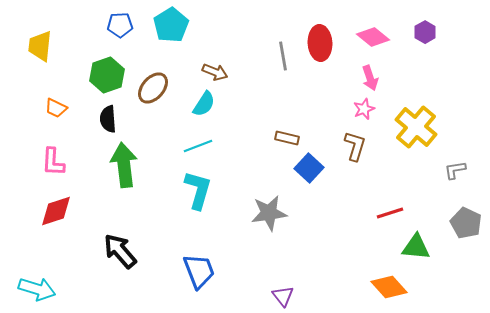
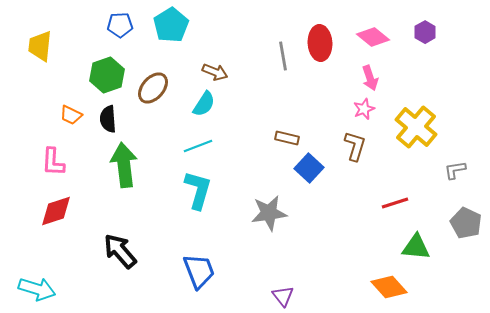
orange trapezoid: moved 15 px right, 7 px down
red line: moved 5 px right, 10 px up
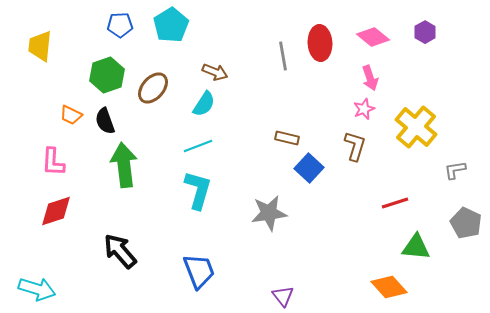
black semicircle: moved 3 px left, 2 px down; rotated 16 degrees counterclockwise
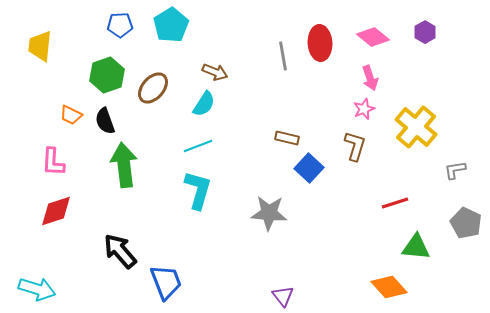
gray star: rotated 12 degrees clockwise
blue trapezoid: moved 33 px left, 11 px down
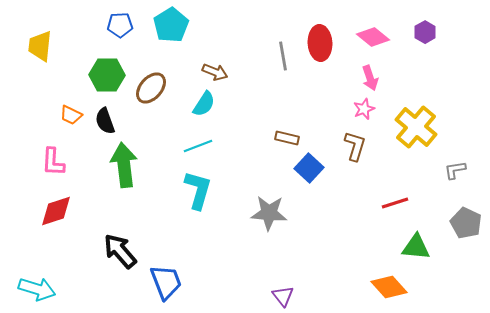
green hexagon: rotated 20 degrees clockwise
brown ellipse: moved 2 px left
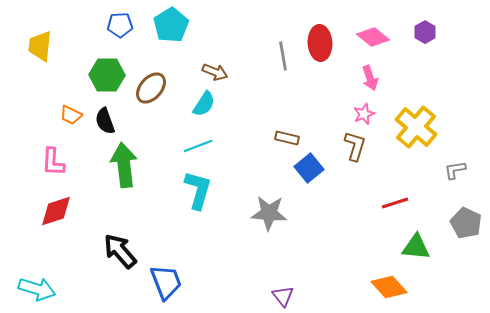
pink star: moved 5 px down
blue square: rotated 8 degrees clockwise
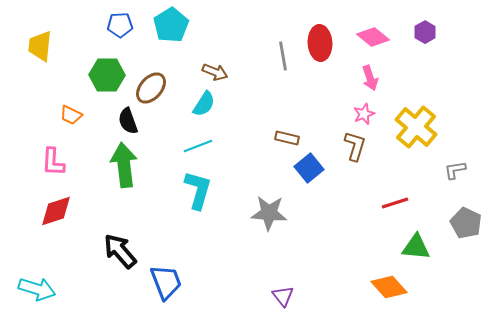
black semicircle: moved 23 px right
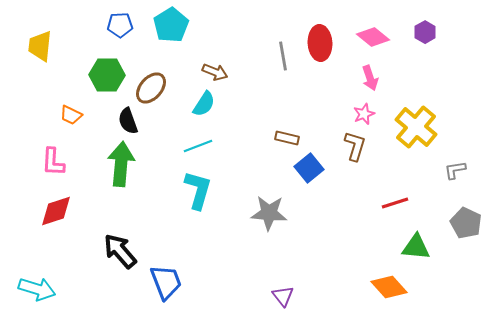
green arrow: moved 3 px left, 1 px up; rotated 12 degrees clockwise
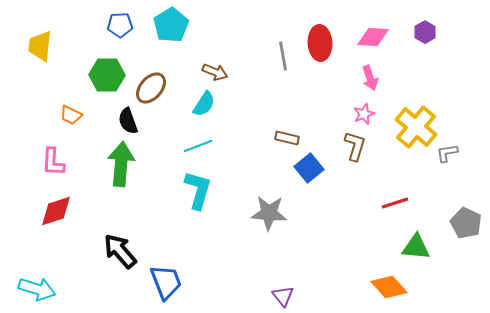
pink diamond: rotated 36 degrees counterclockwise
gray L-shape: moved 8 px left, 17 px up
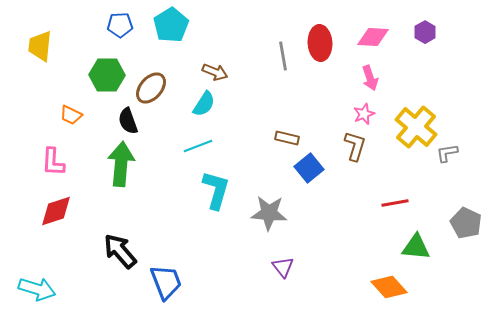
cyan L-shape: moved 18 px right
red line: rotated 8 degrees clockwise
purple triangle: moved 29 px up
